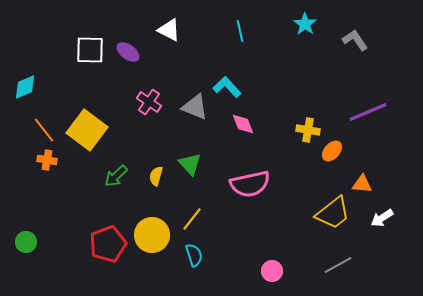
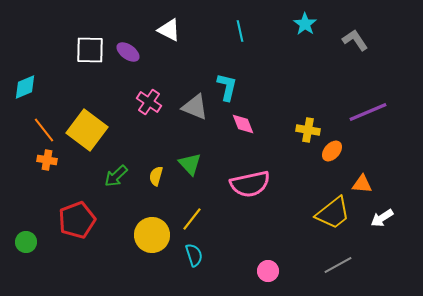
cyan L-shape: rotated 56 degrees clockwise
red pentagon: moved 31 px left, 24 px up
pink circle: moved 4 px left
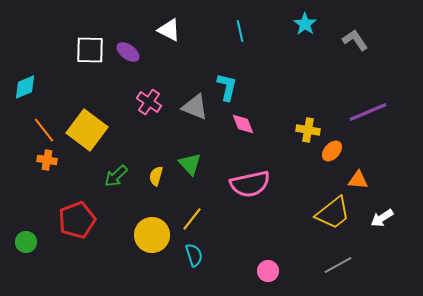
orange triangle: moved 4 px left, 4 px up
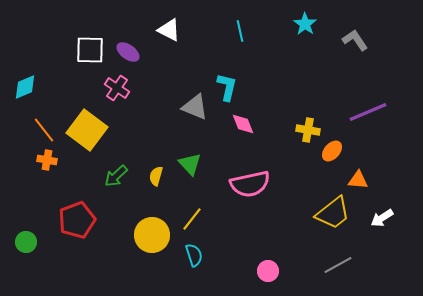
pink cross: moved 32 px left, 14 px up
